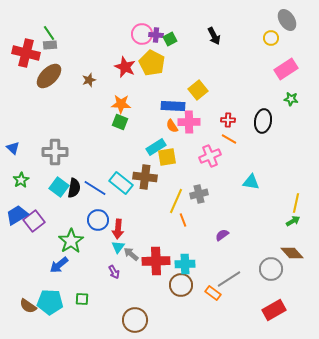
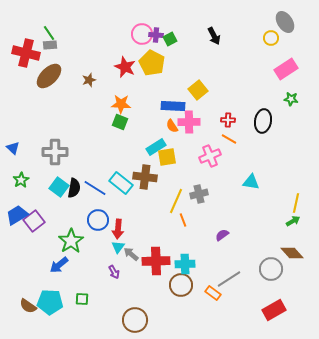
gray ellipse at (287, 20): moved 2 px left, 2 px down
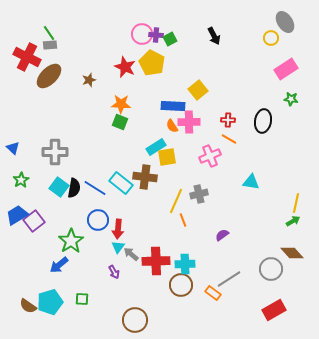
red cross at (26, 53): moved 1 px right, 4 px down; rotated 12 degrees clockwise
cyan pentagon at (50, 302): rotated 20 degrees counterclockwise
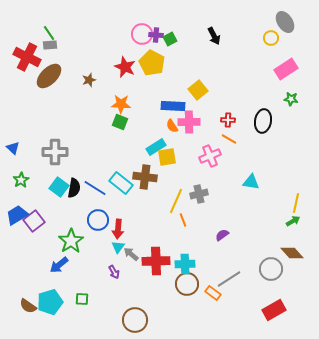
brown circle at (181, 285): moved 6 px right, 1 px up
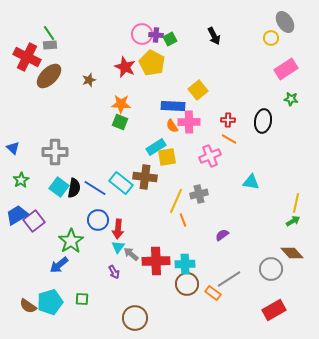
brown circle at (135, 320): moved 2 px up
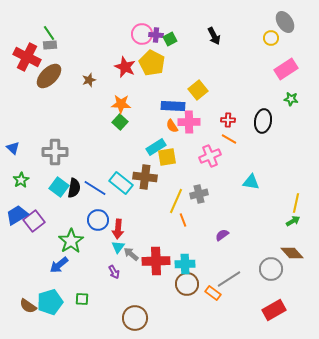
green square at (120, 122): rotated 21 degrees clockwise
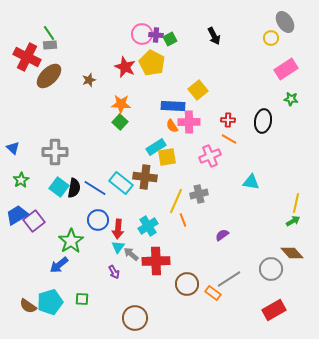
cyan cross at (185, 264): moved 37 px left, 38 px up; rotated 30 degrees counterclockwise
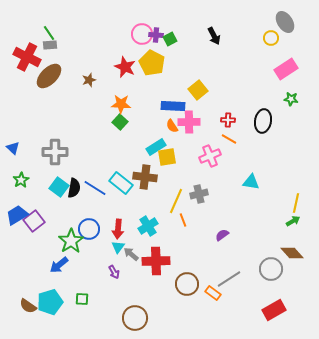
blue circle at (98, 220): moved 9 px left, 9 px down
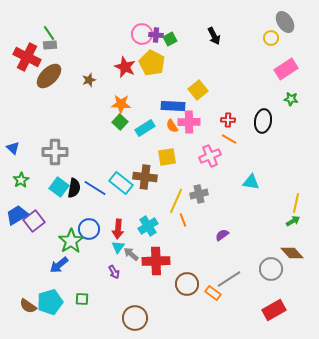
cyan rectangle at (156, 147): moved 11 px left, 19 px up
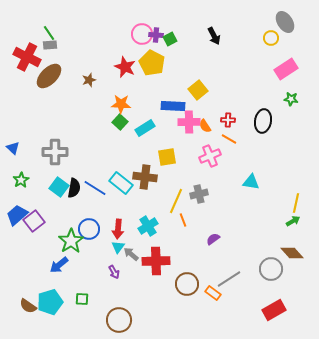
orange semicircle at (172, 126): moved 33 px right
blue trapezoid at (17, 215): rotated 10 degrees counterclockwise
purple semicircle at (222, 235): moved 9 px left, 4 px down
brown circle at (135, 318): moved 16 px left, 2 px down
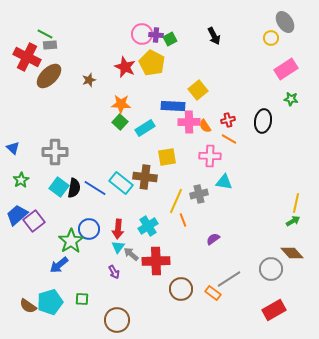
green line at (49, 33): moved 4 px left, 1 px down; rotated 28 degrees counterclockwise
red cross at (228, 120): rotated 16 degrees counterclockwise
pink cross at (210, 156): rotated 25 degrees clockwise
cyan triangle at (251, 182): moved 27 px left
brown circle at (187, 284): moved 6 px left, 5 px down
brown circle at (119, 320): moved 2 px left
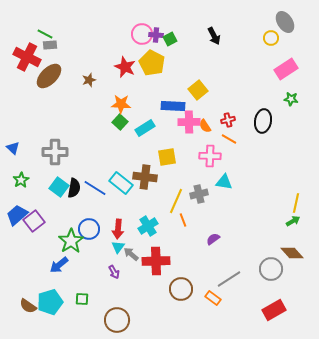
orange rectangle at (213, 293): moved 5 px down
